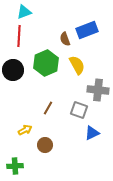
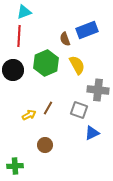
yellow arrow: moved 4 px right, 15 px up
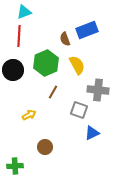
brown line: moved 5 px right, 16 px up
brown circle: moved 2 px down
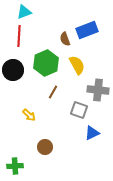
yellow arrow: rotated 72 degrees clockwise
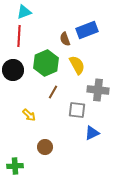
gray square: moved 2 px left; rotated 12 degrees counterclockwise
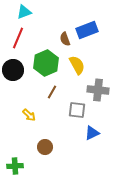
red line: moved 1 px left, 2 px down; rotated 20 degrees clockwise
brown line: moved 1 px left
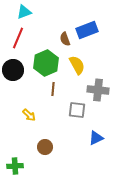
brown line: moved 1 px right, 3 px up; rotated 24 degrees counterclockwise
blue triangle: moved 4 px right, 5 px down
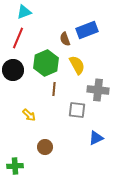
brown line: moved 1 px right
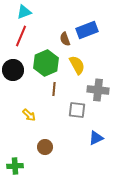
red line: moved 3 px right, 2 px up
